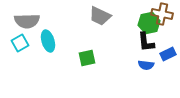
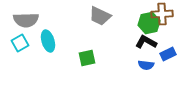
brown cross: rotated 15 degrees counterclockwise
gray semicircle: moved 1 px left, 1 px up
black L-shape: rotated 125 degrees clockwise
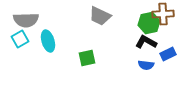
brown cross: moved 1 px right
cyan square: moved 4 px up
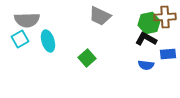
brown cross: moved 2 px right, 3 px down
gray semicircle: moved 1 px right
black L-shape: moved 3 px up
blue rectangle: rotated 21 degrees clockwise
green square: rotated 30 degrees counterclockwise
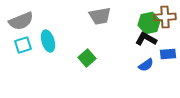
gray trapezoid: rotated 35 degrees counterclockwise
gray semicircle: moved 6 px left, 1 px down; rotated 20 degrees counterclockwise
cyan square: moved 3 px right, 6 px down; rotated 12 degrees clockwise
blue semicircle: rotated 42 degrees counterclockwise
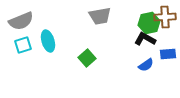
black L-shape: moved 1 px left
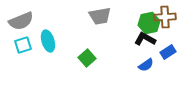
blue rectangle: moved 2 px up; rotated 28 degrees counterclockwise
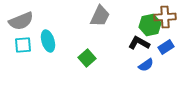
gray trapezoid: rotated 55 degrees counterclockwise
green hexagon: moved 1 px right, 2 px down
black L-shape: moved 6 px left, 4 px down
cyan square: rotated 12 degrees clockwise
blue rectangle: moved 2 px left, 5 px up
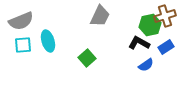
brown cross: moved 1 px up; rotated 15 degrees counterclockwise
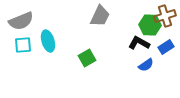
green hexagon: rotated 15 degrees clockwise
green square: rotated 12 degrees clockwise
